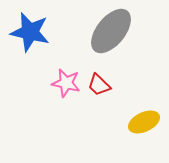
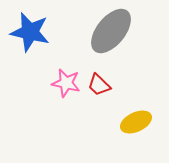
yellow ellipse: moved 8 px left
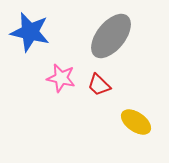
gray ellipse: moved 5 px down
pink star: moved 5 px left, 5 px up
yellow ellipse: rotated 60 degrees clockwise
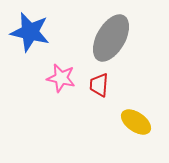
gray ellipse: moved 2 px down; rotated 9 degrees counterclockwise
red trapezoid: rotated 50 degrees clockwise
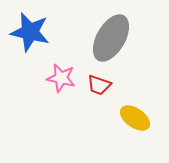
red trapezoid: rotated 75 degrees counterclockwise
yellow ellipse: moved 1 px left, 4 px up
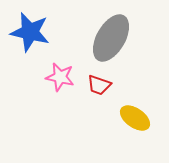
pink star: moved 1 px left, 1 px up
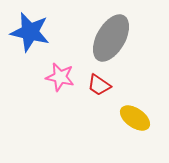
red trapezoid: rotated 15 degrees clockwise
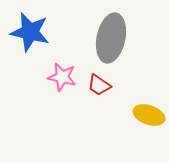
gray ellipse: rotated 18 degrees counterclockwise
pink star: moved 2 px right
yellow ellipse: moved 14 px right, 3 px up; rotated 16 degrees counterclockwise
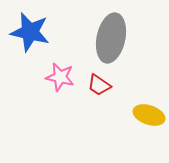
pink star: moved 2 px left
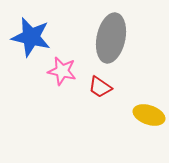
blue star: moved 1 px right, 5 px down
pink star: moved 2 px right, 6 px up
red trapezoid: moved 1 px right, 2 px down
